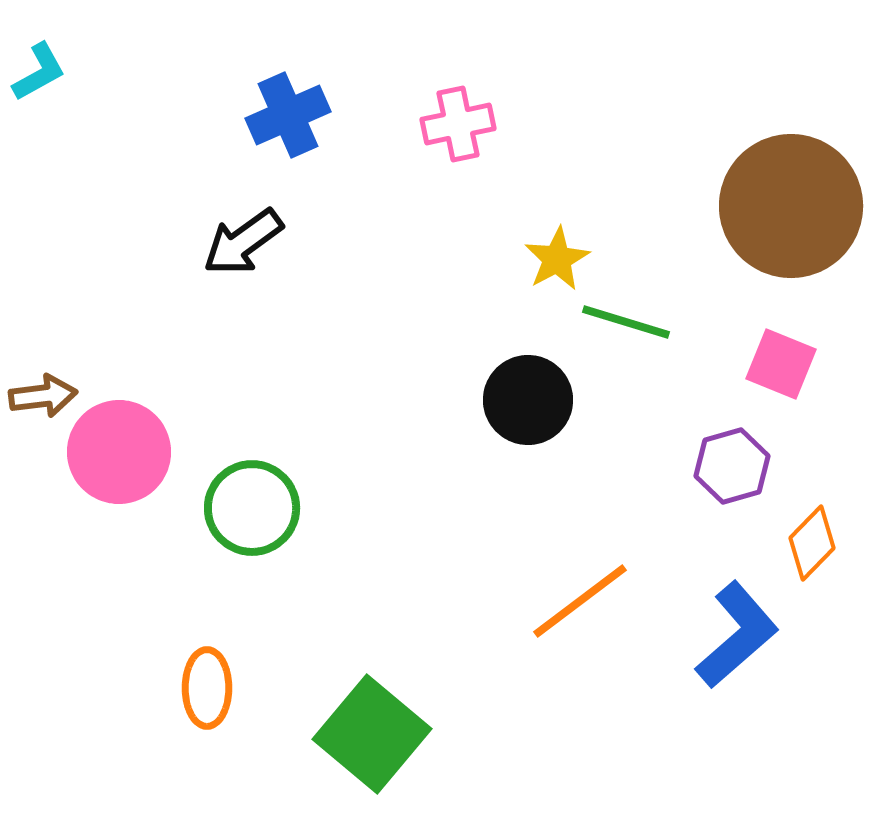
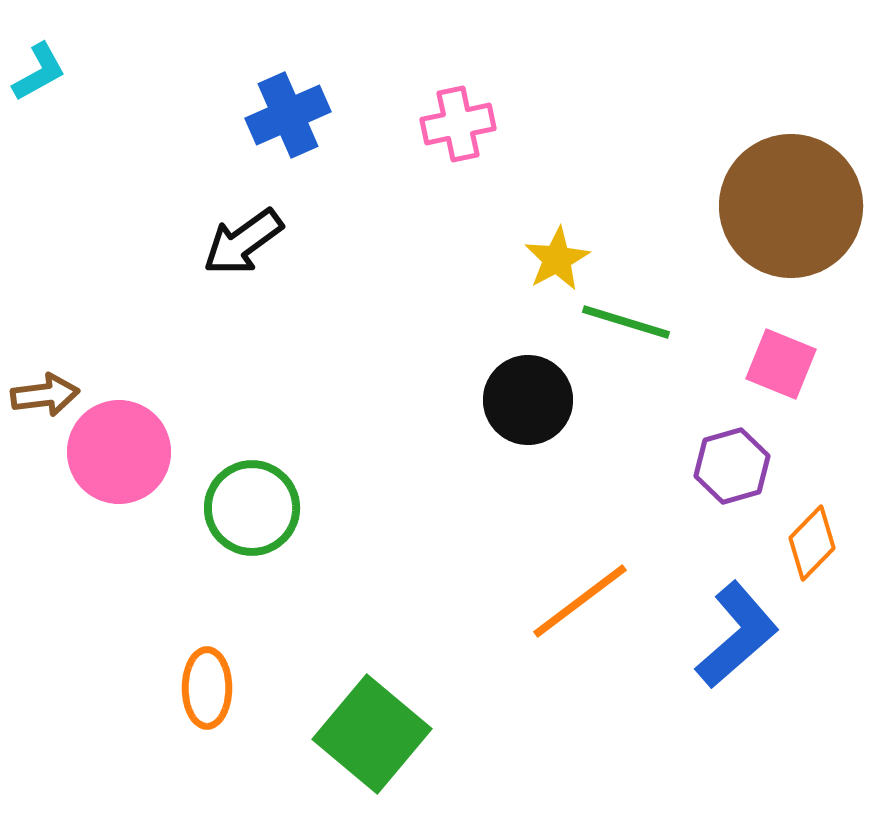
brown arrow: moved 2 px right, 1 px up
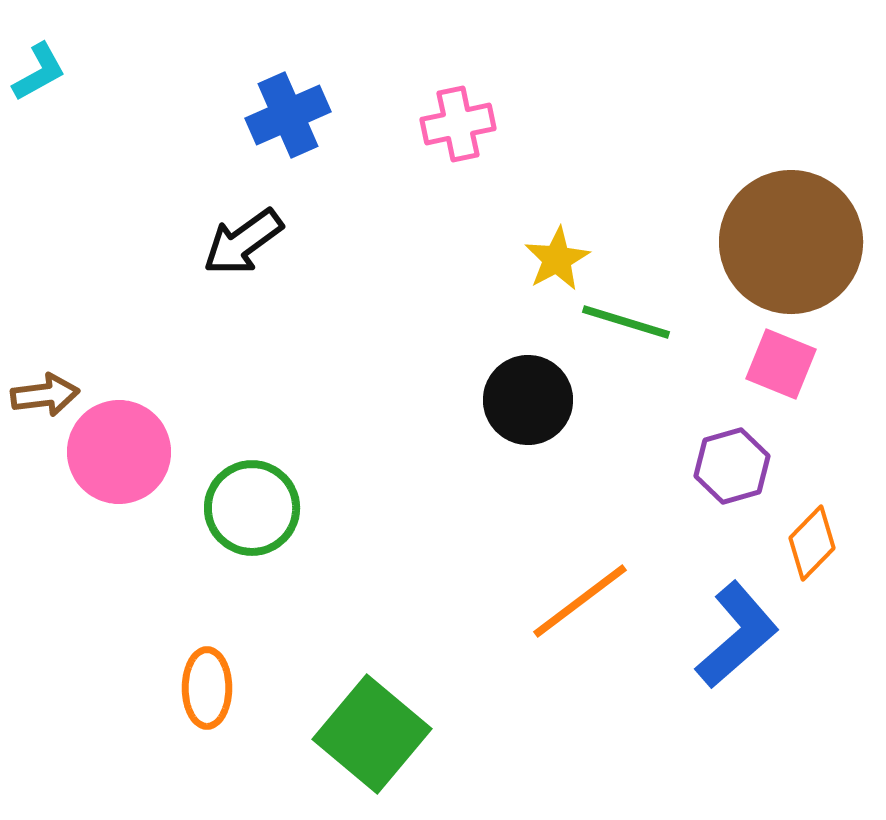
brown circle: moved 36 px down
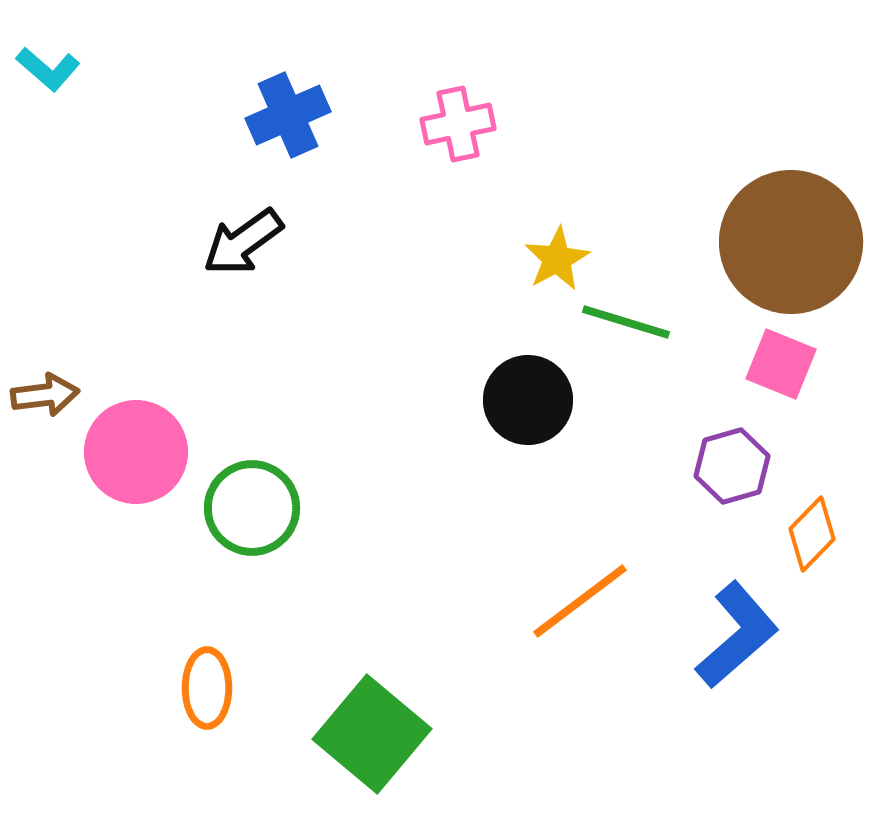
cyan L-shape: moved 9 px right, 3 px up; rotated 70 degrees clockwise
pink circle: moved 17 px right
orange diamond: moved 9 px up
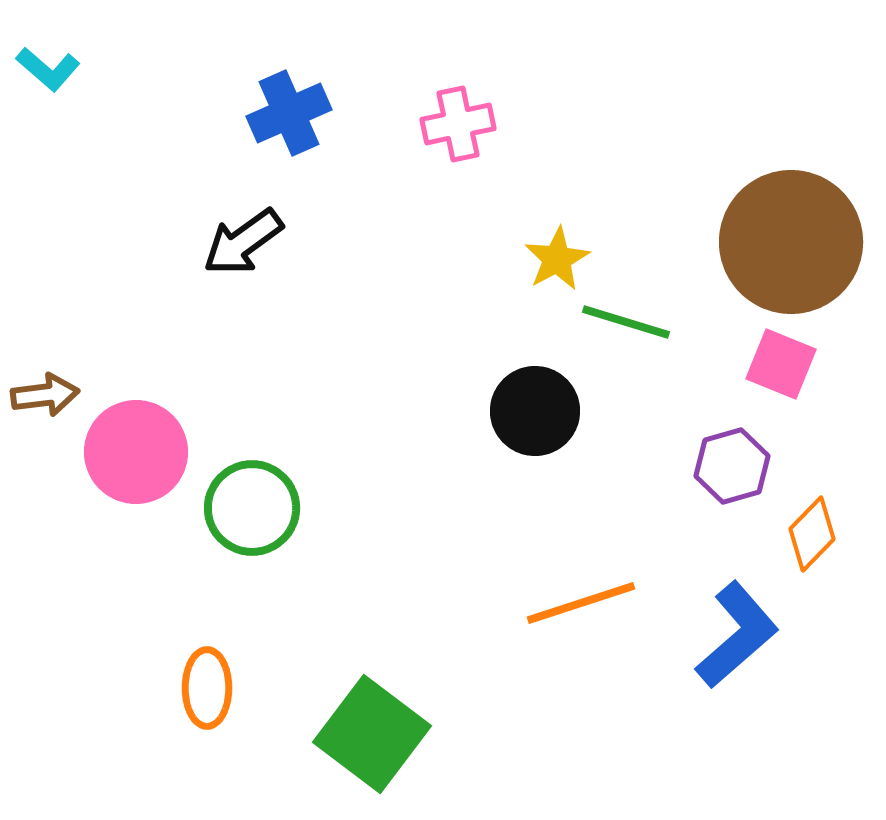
blue cross: moved 1 px right, 2 px up
black circle: moved 7 px right, 11 px down
orange line: moved 1 px right, 2 px down; rotated 19 degrees clockwise
green square: rotated 3 degrees counterclockwise
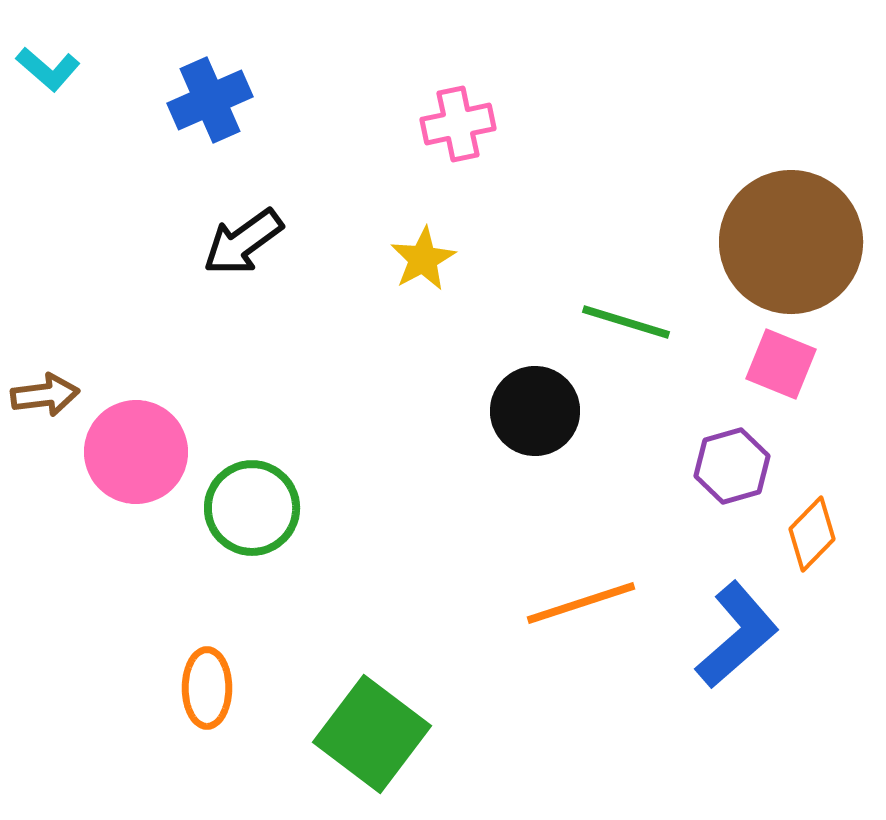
blue cross: moved 79 px left, 13 px up
yellow star: moved 134 px left
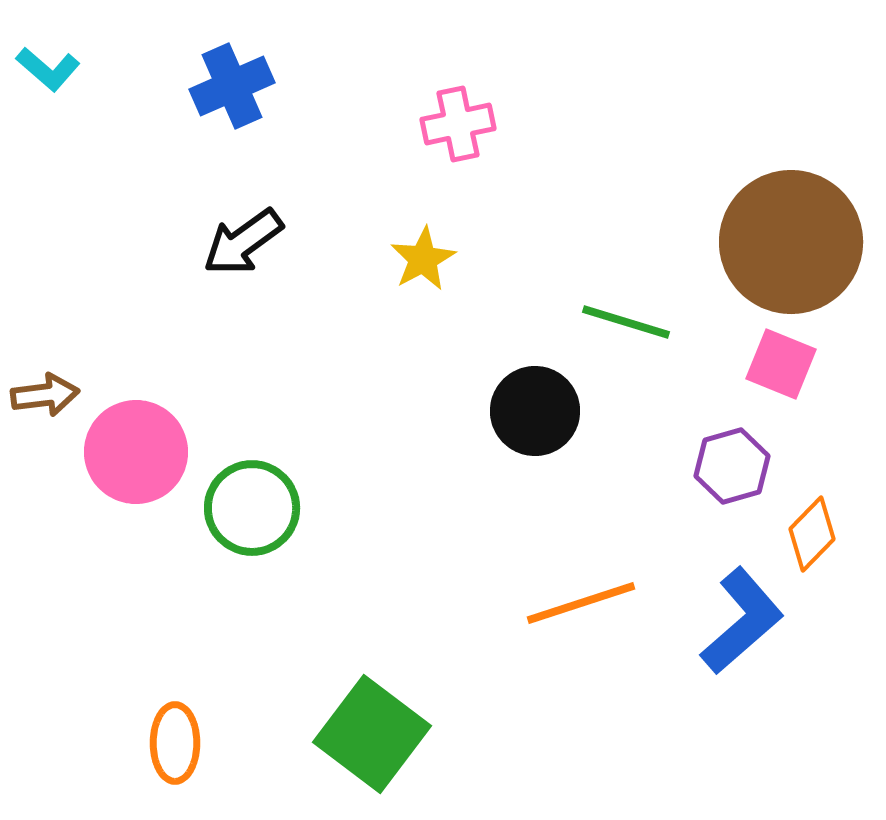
blue cross: moved 22 px right, 14 px up
blue L-shape: moved 5 px right, 14 px up
orange ellipse: moved 32 px left, 55 px down
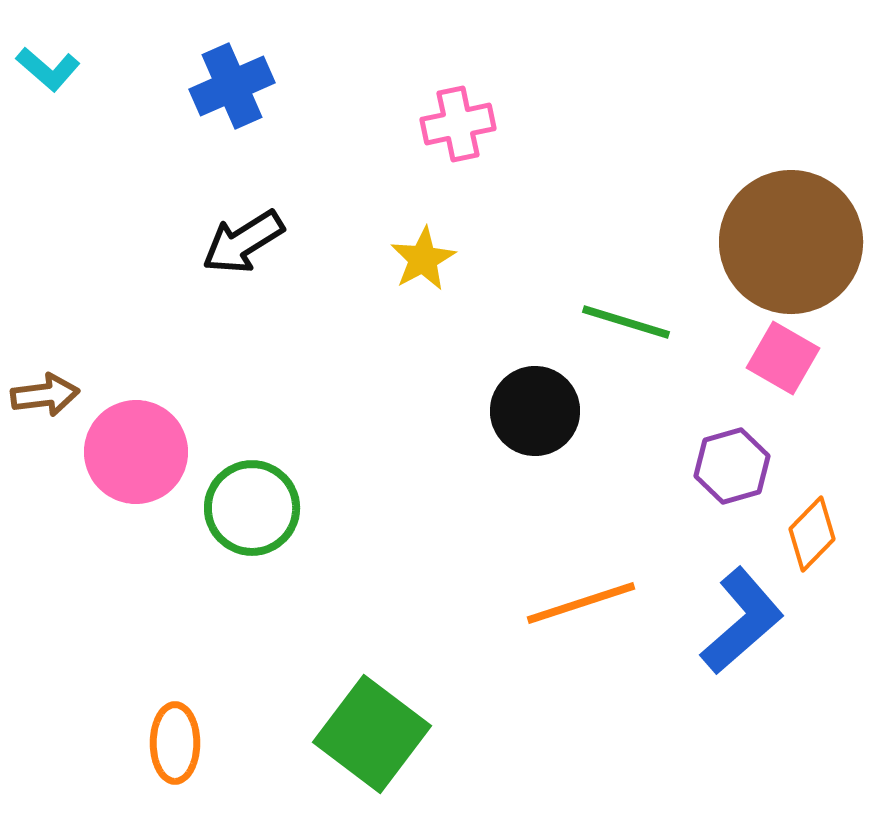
black arrow: rotated 4 degrees clockwise
pink square: moved 2 px right, 6 px up; rotated 8 degrees clockwise
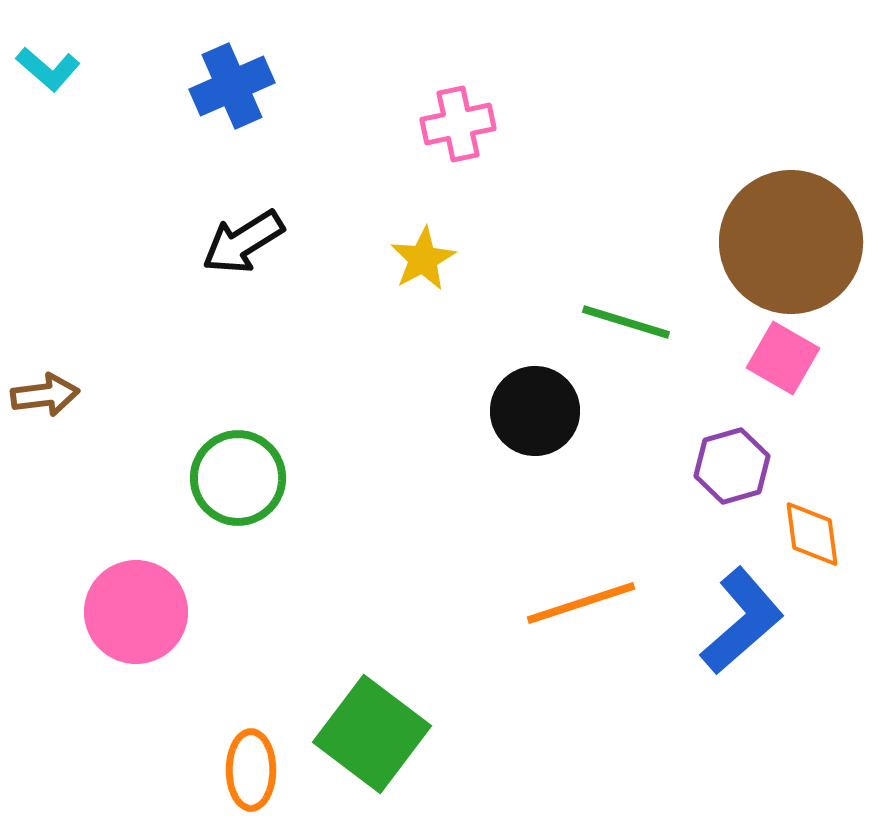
pink circle: moved 160 px down
green circle: moved 14 px left, 30 px up
orange diamond: rotated 52 degrees counterclockwise
orange ellipse: moved 76 px right, 27 px down
